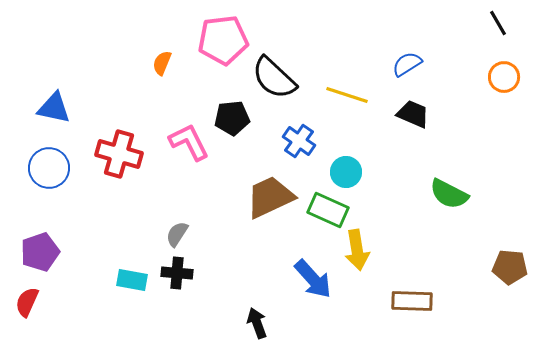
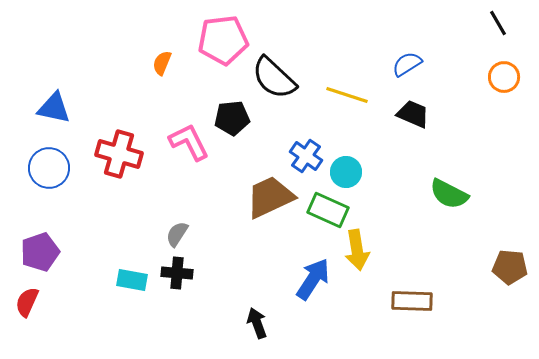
blue cross: moved 7 px right, 15 px down
blue arrow: rotated 105 degrees counterclockwise
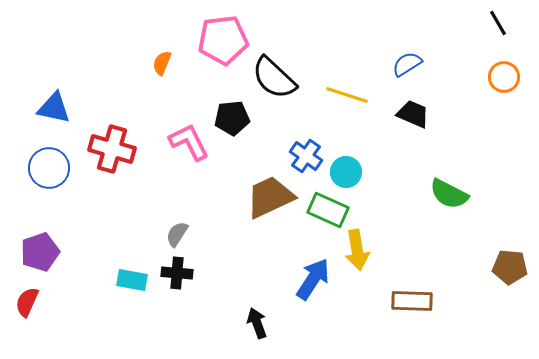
red cross: moved 7 px left, 5 px up
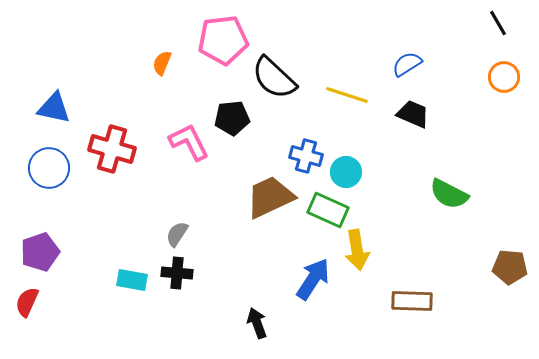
blue cross: rotated 20 degrees counterclockwise
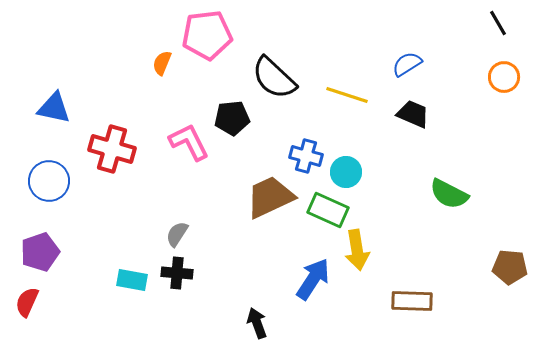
pink pentagon: moved 16 px left, 5 px up
blue circle: moved 13 px down
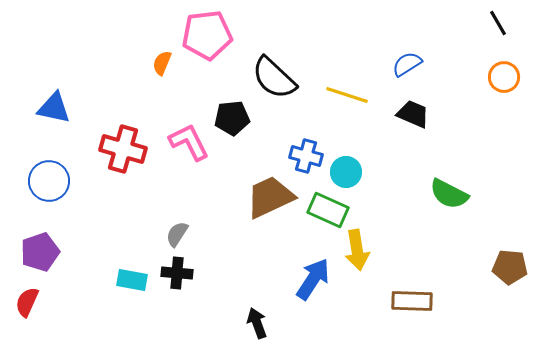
red cross: moved 11 px right
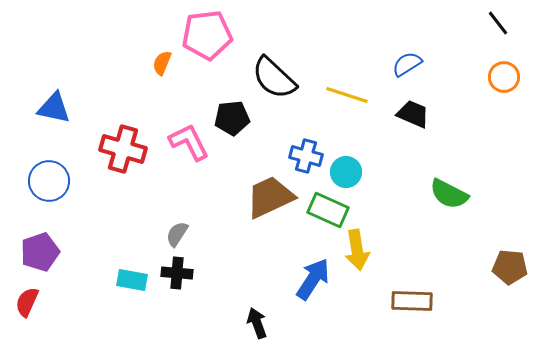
black line: rotated 8 degrees counterclockwise
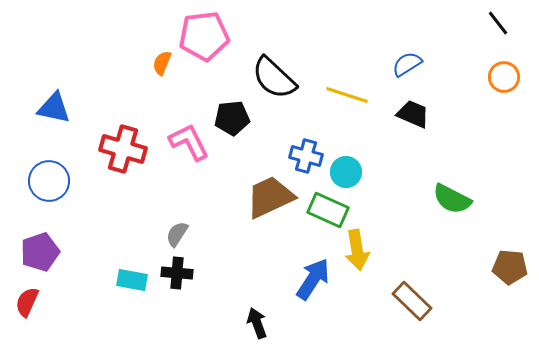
pink pentagon: moved 3 px left, 1 px down
green semicircle: moved 3 px right, 5 px down
brown rectangle: rotated 42 degrees clockwise
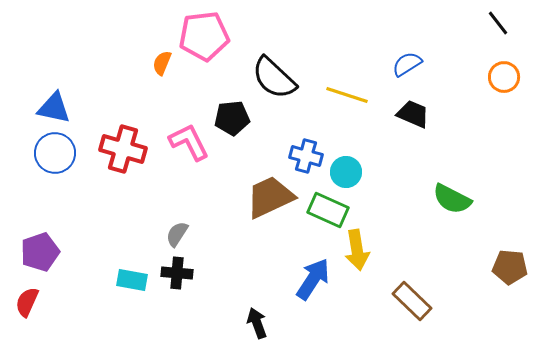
blue circle: moved 6 px right, 28 px up
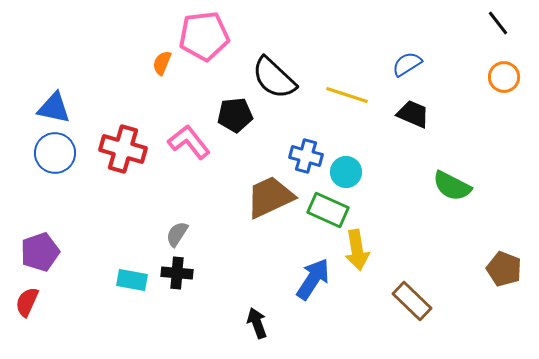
black pentagon: moved 3 px right, 3 px up
pink L-shape: rotated 12 degrees counterclockwise
green semicircle: moved 13 px up
brown pentagon: moved 6 px left, 2 px down; rotated 16 degrees clockwise
